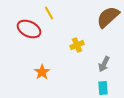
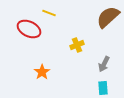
yellow line: rotated 40 degrees counterclockwise
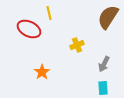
yellow line: rotated 56 degrees clockwise
brown semicircle: rotated 15 degrees counterclockwise
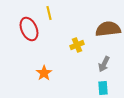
brown semicircle: moved 12 px down; rotated 50 degrees clockwise
red ellipse: rotated 40 degrees clockwise
orange star: moved 2 px right, 1 px down
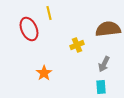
cyan rectangle: moved 2 px left, 1 px up
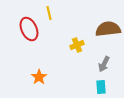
orange star: moved 5 px left, 4 px down
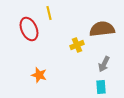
brown semicircle: moved 6 px left
orange star: moved 2 px up; rotated 21 degrees counterclockwise
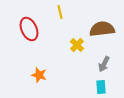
yellow line: moved 11 px right, 1 px up
yellow cross: rotated 24 degrees counterclockwise
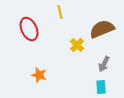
brown semicircle: rotated 15 degrees counterclockwise
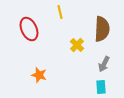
brown semicircle: rotated 115 degrees clockwise
